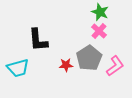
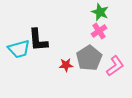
pink cross: rotated 14 degrees clockwise
cyan trapezoid: moved 1 px right, 19 px up
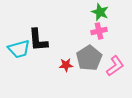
pink cross: rotated 21 degrees clockwise
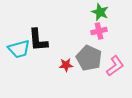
gray pentagon: rotated 15 degrees counterclockwise
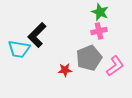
black L-shape: moved 1 px left, 5 px up; rotated 50 degrees clockwise
cyan trapezoid: rotated 25 degrees clockwise
gray pentagon: rotated 25 degrees clockwise
red star: moved 1 px left, 5 px down
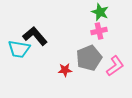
black L-shape: moved 2 px left, 1 px down; rotated 95 degrees clockwise
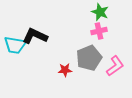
black L-shape: rotated 25 degrees counterclockwise
cyan trapezoid: moved 4 px left, 4 px up
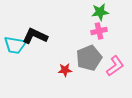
green star: rotated 30 degrees counterclockwise
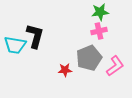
black L-shape: rotated 80 degrees clockwise
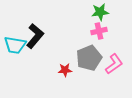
black L-shape: rotated 25 degrees clockwise
pink L-shape: moved 1 px left, 2 px up
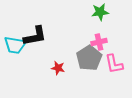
pink cross: moved 11 px down
black L-shape: rotated 40 degrees clockwise
gray pentagon: rotated 10 degrees counterclockwise
pink L-shape: rotated 115 degrees clockwise
red star: moved 7 px left, 2 px up; rotated 16 degrees clockwise
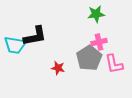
green star: moved 4 px left, 2 px down
